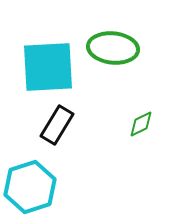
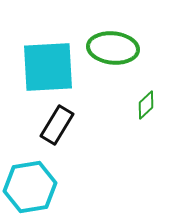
green diamond: moved 5 px right, 19 px up; rotated 16 degrees counterclockwise
cyan hexagon: rotated 9 degrees clockwise
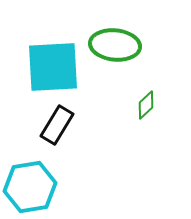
green ellipse: moved 2 px right, 3 px up
cyan square: moved 5 px right
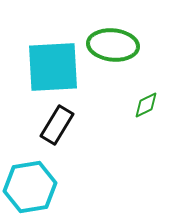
green ellipse: moved 2 px left
green diamond: rotated 16 degrees clockwise
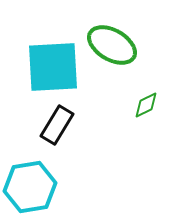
green ellipse: moved 1 px left; rotated 24 degrees clockwise
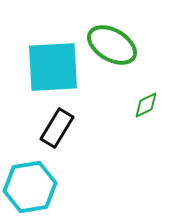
black rectangle: moved 3 px down
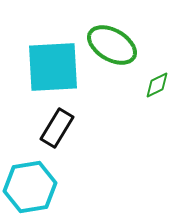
green diamond: moved 11 px right, 20 px up
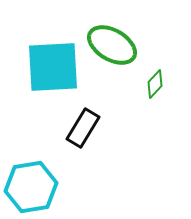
green diamond: moved 2 px left, 1 px up; rotated 20 degrees counterclockwise
black rectangle: moved 26 px right
cyan hexagon: moved 1 px right
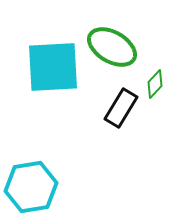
green ellipse: moved 2 px down
black rectangle: moved 38 px right, 20 px up
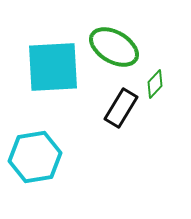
green ellipse: moved 2 px right
cyan hexagon: moved 4 px right, 30 px up
